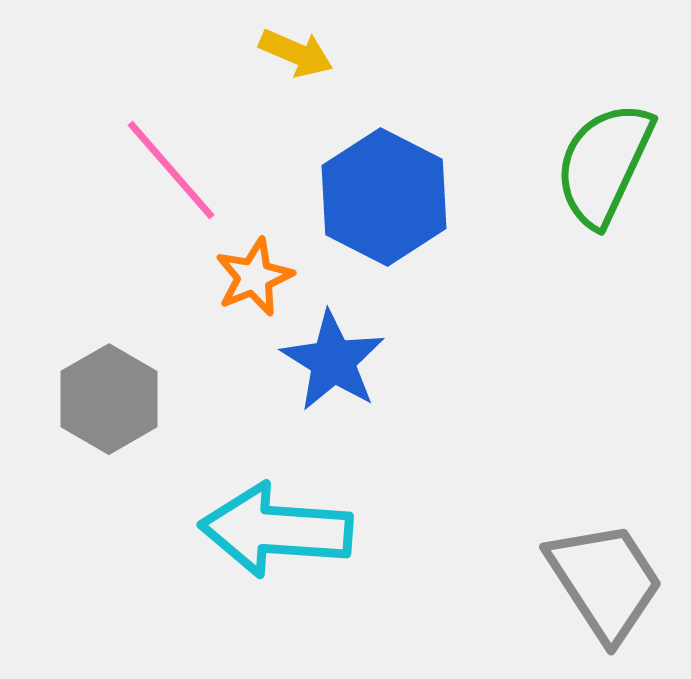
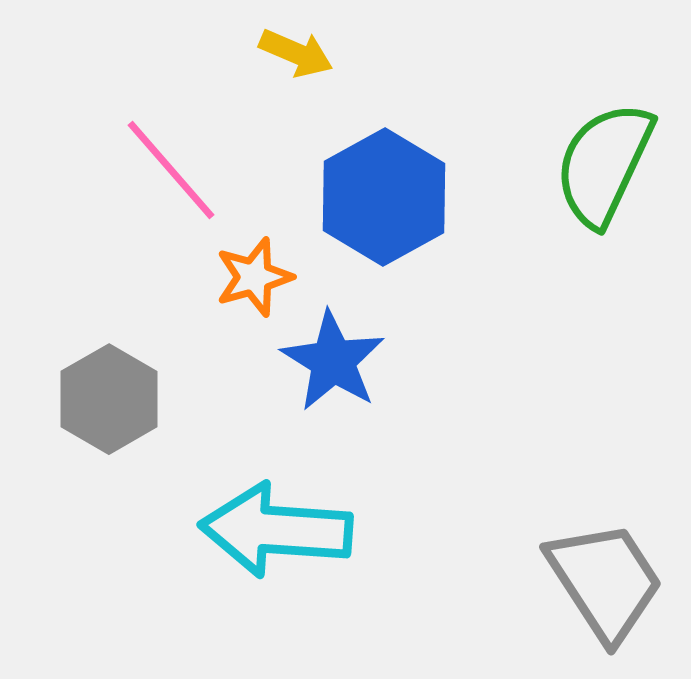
blue hexagon: rotated 4 degrees clockwise
orange star: rotated 6 degrees clockwise
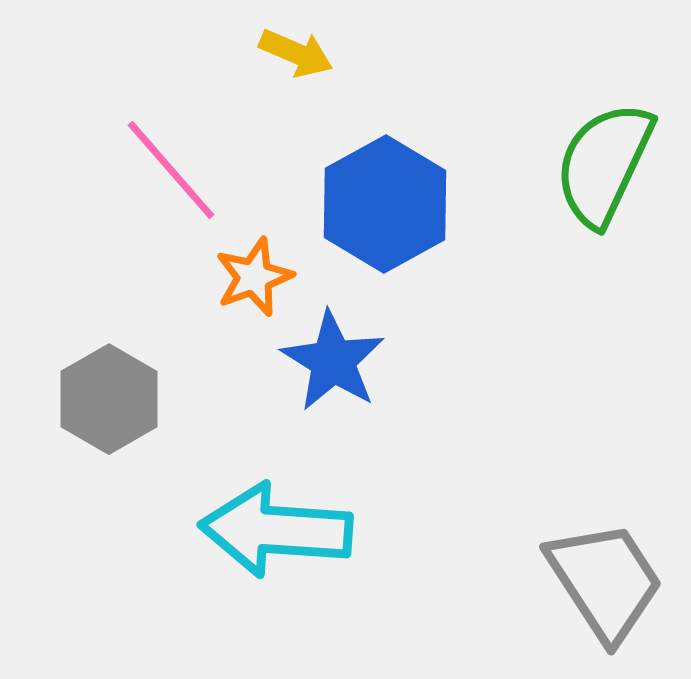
blue hexagon: moved 1 px right, 7 px down
orange star: rotated 4 degrees counterclockwise
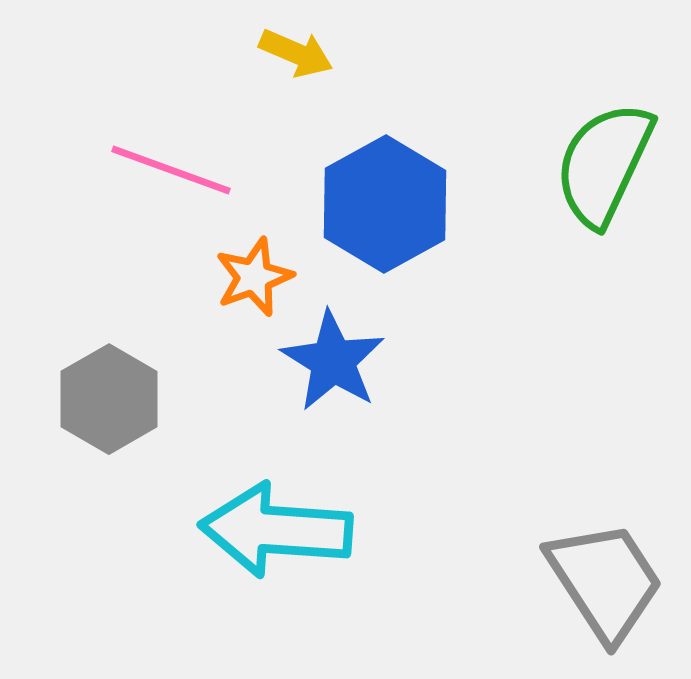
pink line: rotated 29 degrees counterclockwise
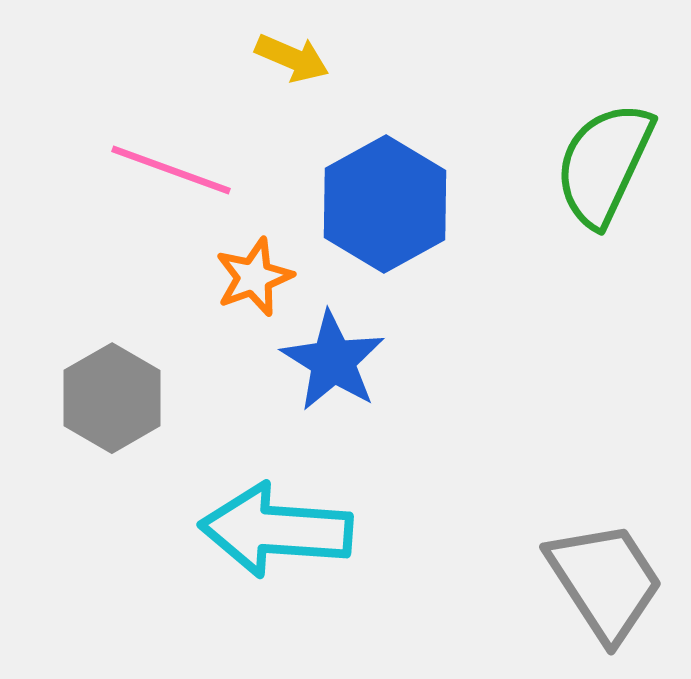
yellow arrow: moved 4 px left, 5 px down
gray hexagon: moved 3 px right, 1 px up
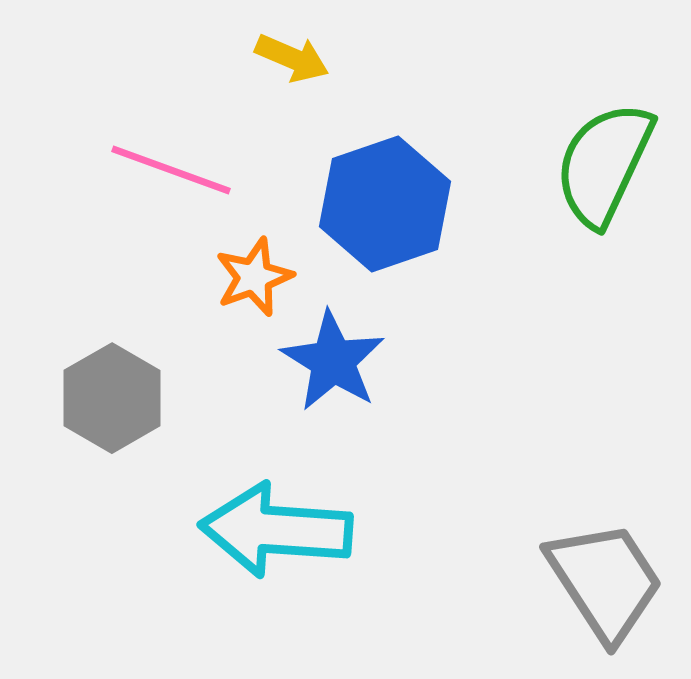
blue hexagon: rotated 10 degrees clockwise
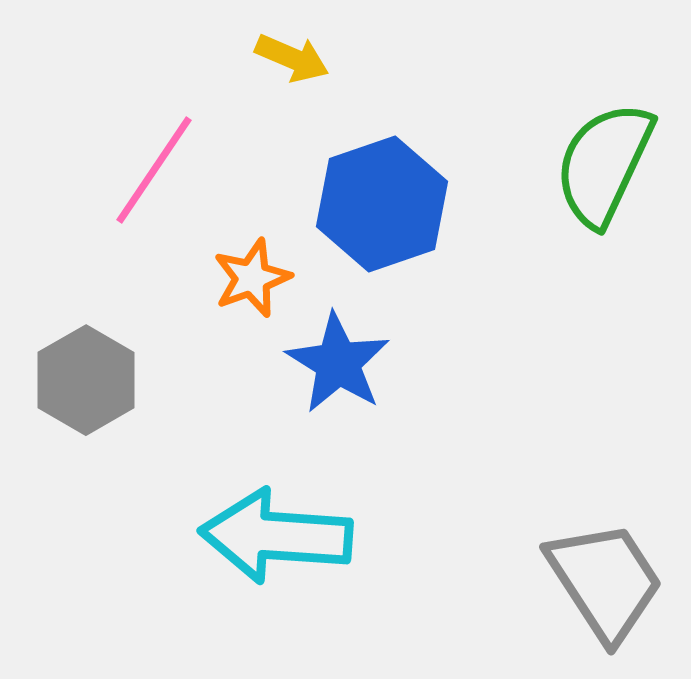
pink line: moved 17 px left; rotated 76 degrees counterclockwise
blue hexagon: moved 3 px left
orange star: moved 2 px left, 1 px down
blue star: moved 5 px right, 2 px down
gray hexagon: moved 26 px left, 18 px up
cyan arrow: moved 6 px down
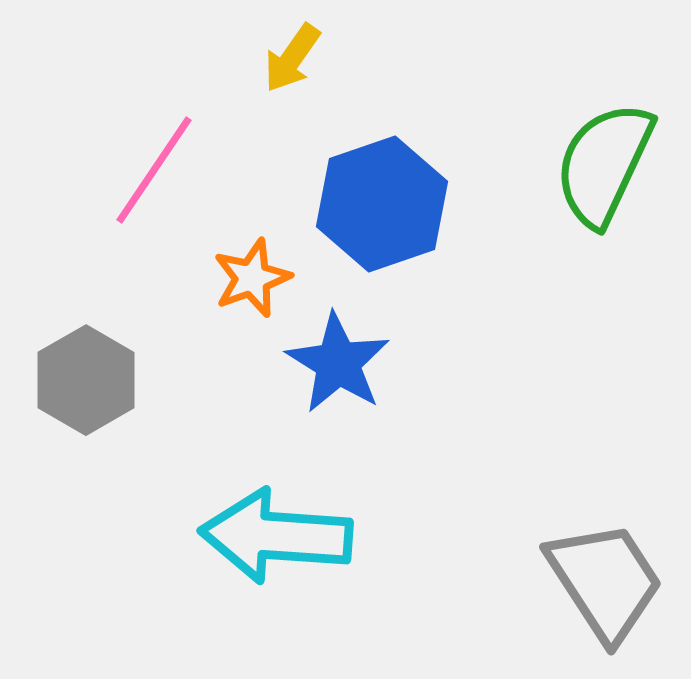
yellow arrow: rotated 102 degrees clockwise
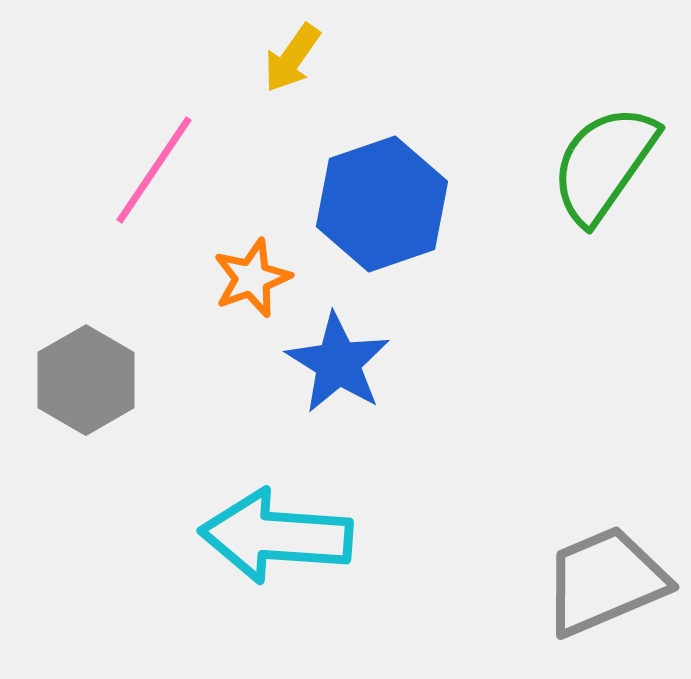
green semicircle: rotated 10 degrees clockwise
gray trapezoid: rotated 80 degrees counterclockwise
